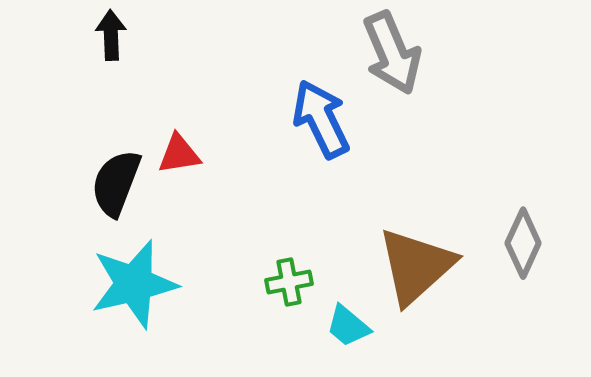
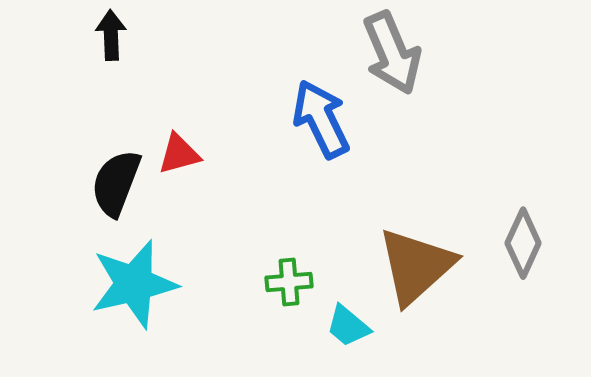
red triangle: rotated 6 degrees counterclockwise
green cross: rotated 6 degrees clockwise
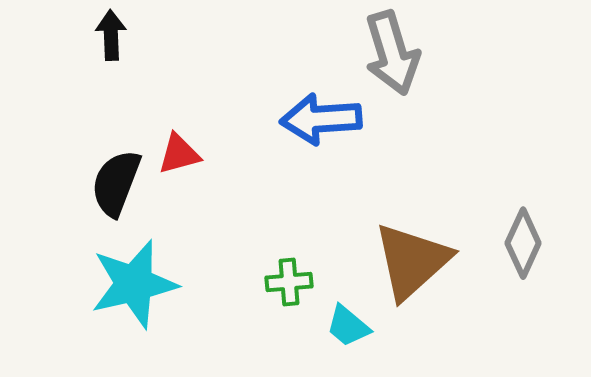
gray arrow: rotated 6 degrees clockwise
blue arrow: rotated 68 degrees counterclockwise
brown triangle: moved 4 px left, 5 px up
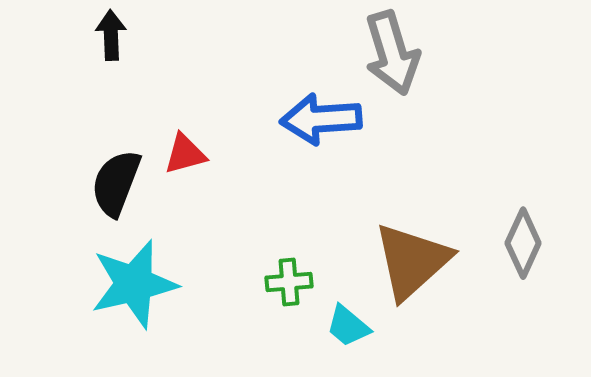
red triangle: moved 6 px right
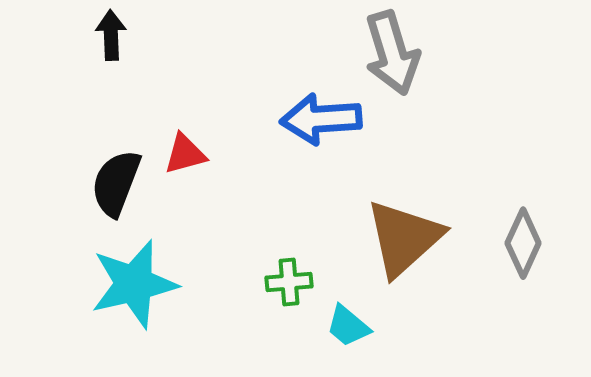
brown triangle: moved 8 px left, 23 px up
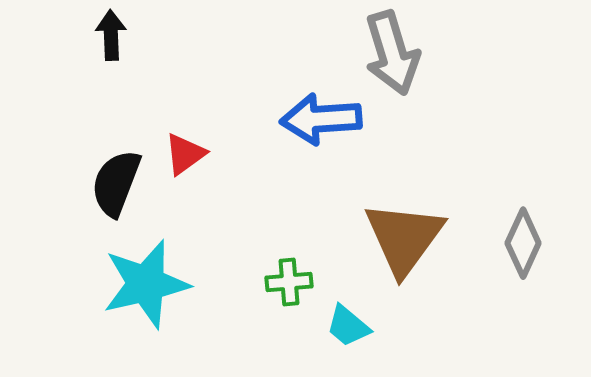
red triangle: rotated 21 degrees counterclockwise
brown triangle: rotated 12 degrees counterclockwise
cyan star: moved 12 px right
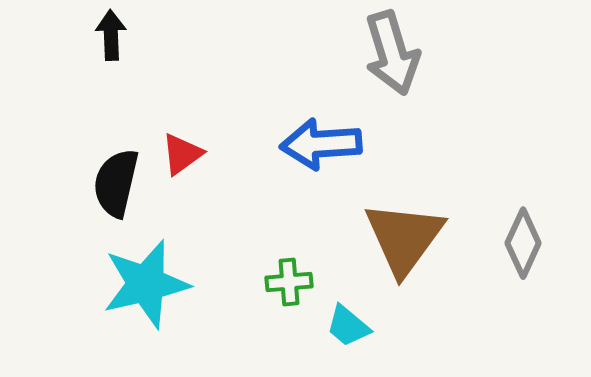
blue arrow: moved 25 px down
red triangle: moved 3 px left
black semicircle: rotated 8 degrees counterclockwise
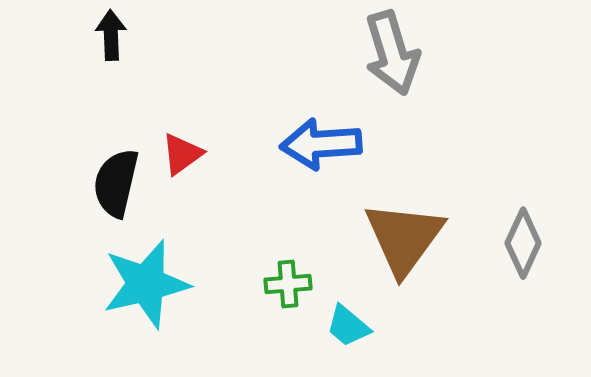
green cross: moved 1 px left, 2 px down
